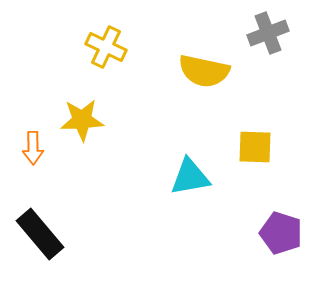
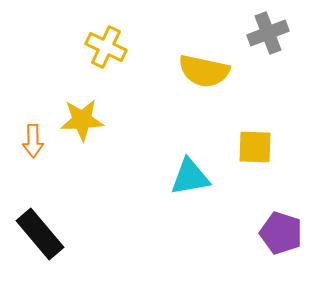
orange arrow: moved 7 px up
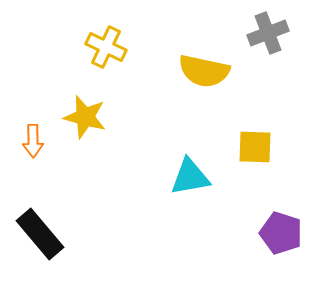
yellow star: moved 3 px right, 3 px up; rotated 18 degrees clockwise
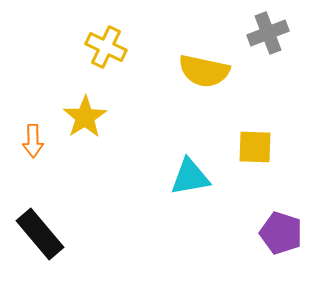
yellow star: rotated 24 degrees clockwise
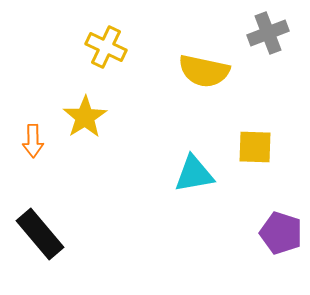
cyan triangle: moved 4 px right, 3 px up
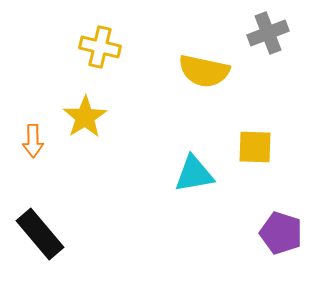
yellow cross: moved 6 px left; rotated 12 degrees counterclockwise
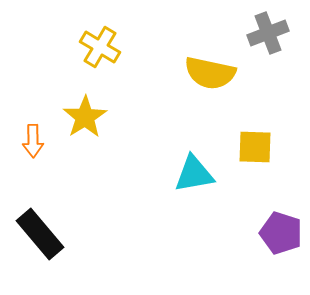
yellow cross: rotated 18 degrees clockwise
yellow semicircle: moved 6 px right, 2 px down
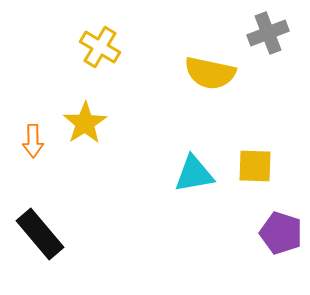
yellow star: moved 6 px down
yellow square: moved 19 px down
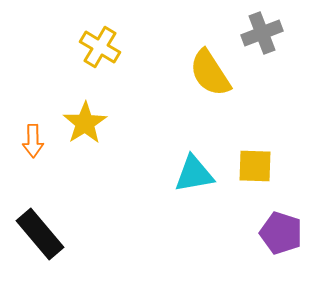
gray cross: moved 6 px left
yellow semicircle: rotated 45 degrees clockwise
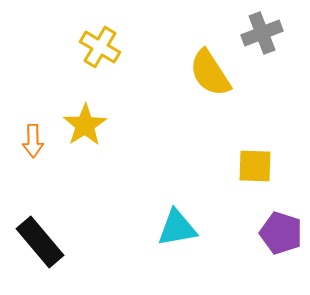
yellow star: moved 2 px down
cyan triangle: moved 17 px left, 54 px down
black rectangle: moved 8 px down
